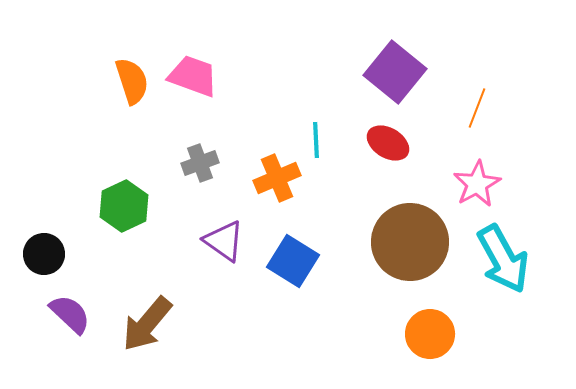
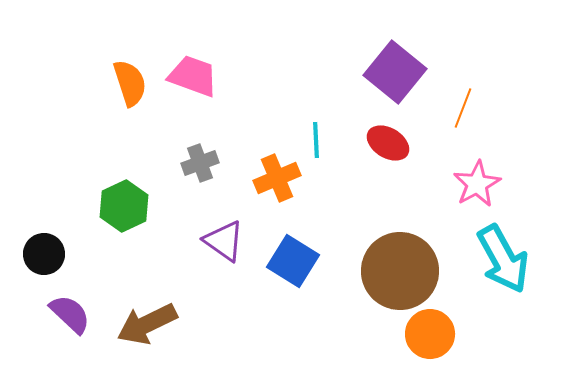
orange semicircle: moved 2 px left, 2 px down
orange line: moved 14 px left
brown circle: moved 10 px left, 29 px down
brown arrow: rotated 24 degrees clockwise
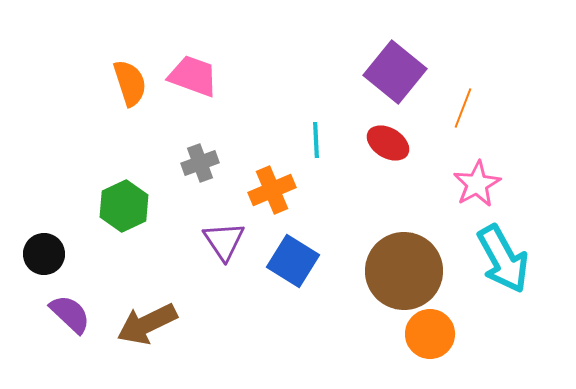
orange cross: moved 5 px left, 12 px down
purple triangle: rotated 21 degrees clockwise
brown circle: moved 4 px right
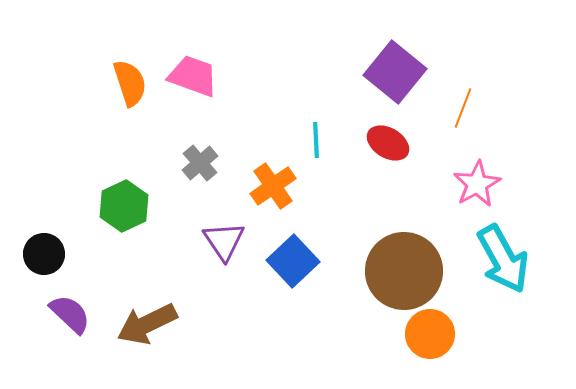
gray cross: rotated 21 degrees counterclockwise
orange cross: moved 1 px right, 4 px up; rotated 12 degrees counterclockwise
blue square: rotated 15 degrees clockwise
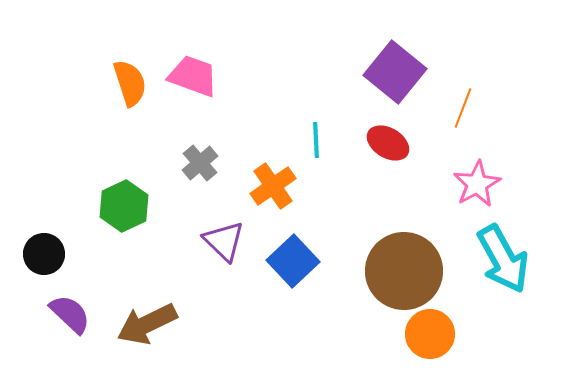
purple triangle: rotated 12 degrees counterclockwise
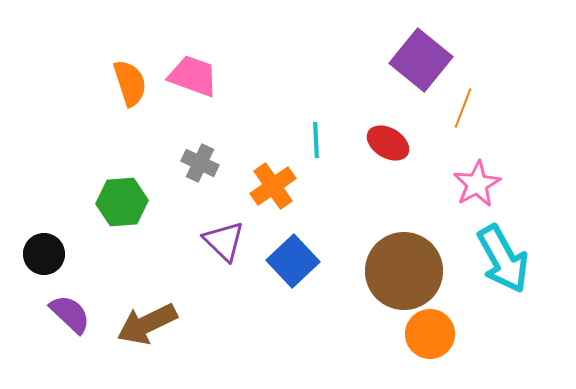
purple square: moved 26 px right, 12 px up
gray cross: rotated 24 degrees counterclockwise
green hexagon: moved 2 px left, 4 px up; rotated 21 degrees clockwise
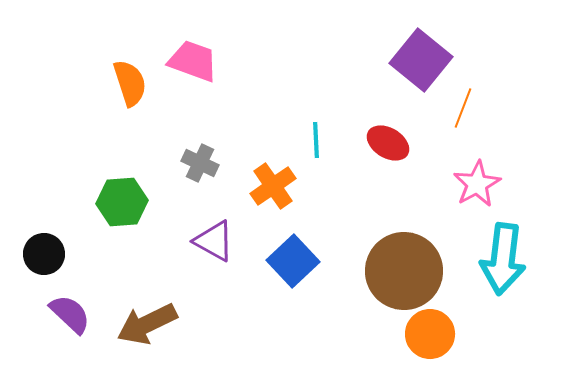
pink trapezoid: moved 15 px up
purple triangle: moved 10 px left; rotated 15 degrees counterclockwise
cyan arrow: rotated 36 degrees clockwise
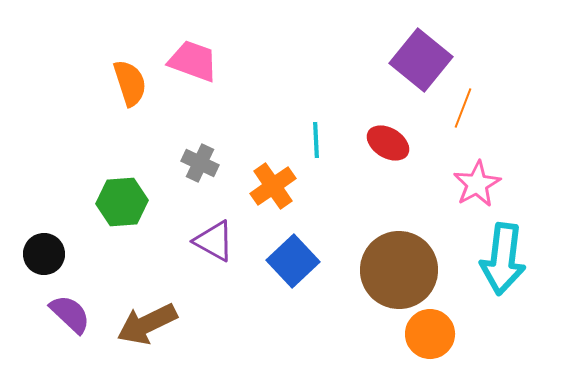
brown circle: moved 5 px left, 1 px up
